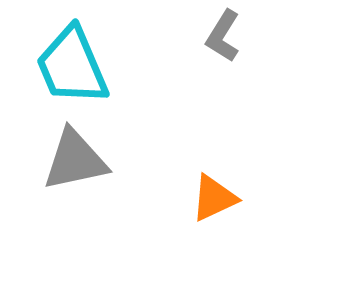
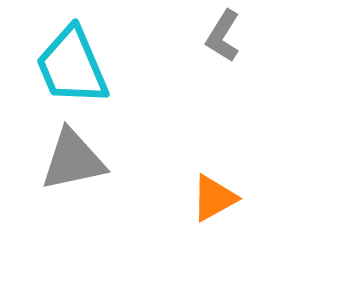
gray triangle: moved 2 px left
orange triangle: rotated 4 degrees counterclockwise
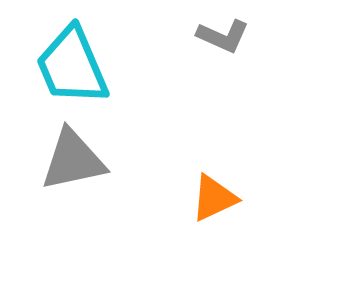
gray L-shape: rotated 98 degrees counterclockwise
orange triangle: rotated 4 degrees clockwise
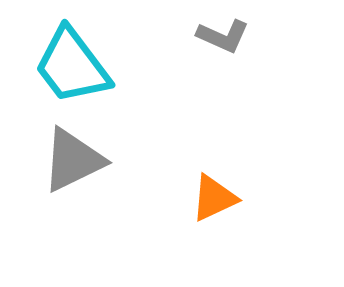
cyan trapezoid: rotated 14 degrees counterclockwise
gray triangle: rotated 14 degrees counterclockwise
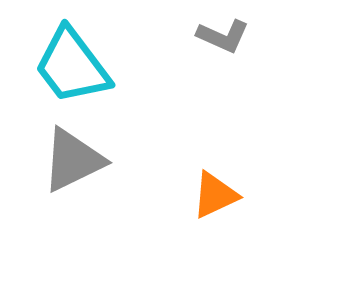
orange triangle: moved 1 px right, 3 px up
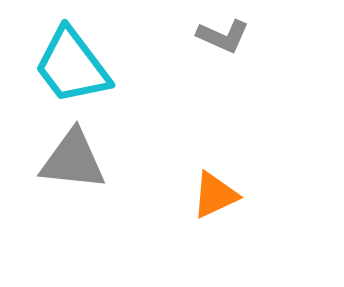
gray triangle: rotated 32 degrees clockwise
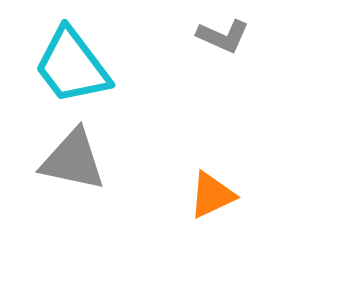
gray triangle: rotated 6 degrees clockwise
orange triangle: moved 3 px left
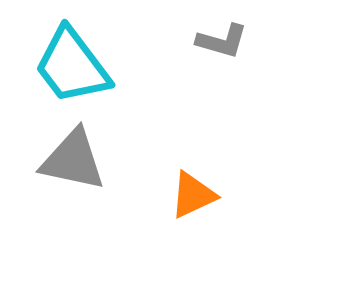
gray L-shape: moved 1 px left, 5 px down; rotated 8 degrees counterclockwise
orange triangle: moved 19 px left
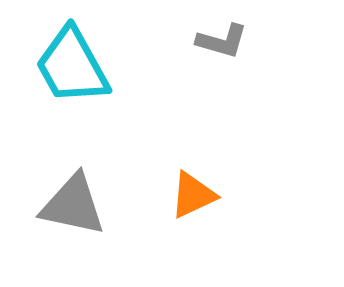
cyan trapezoid: rotated 8 degrees clockwise
gray triangle: moved 45 px down
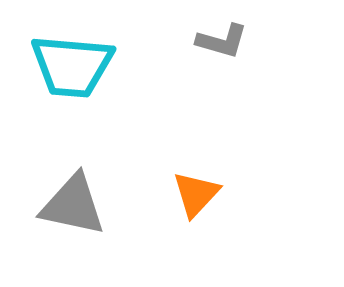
cyan trapezoid: rotated 56 degrees counterclockwise
orange triangle: moved 3 px right, 1 px up; rotated 22 degrees counterclockwise
